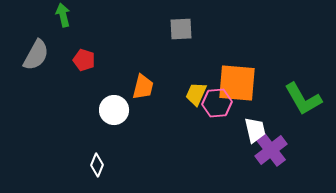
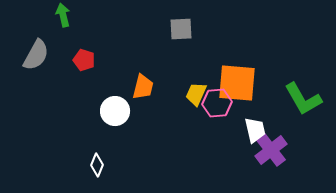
white circle: moved 1 px right, 1 px down
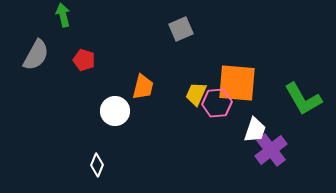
gray square: rotated 20 degrees counterclockwise
white trapezoid: rotated 32 degrees clockwise
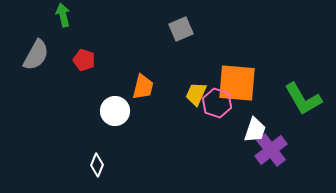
pink hexagon: rotated 24 degrees clockwise
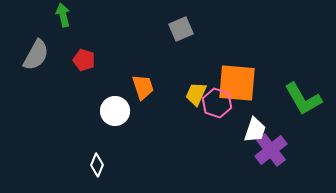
orange trapezoid: rotated 32 degrees counterclockwise
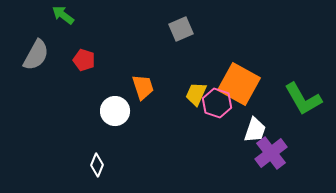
green arrow: rotated 40 degrees counterclockwise
orange square: moved 2 px right, 1 px down; rotated 24 degrees clockwise
purple cross: moved 3 px down
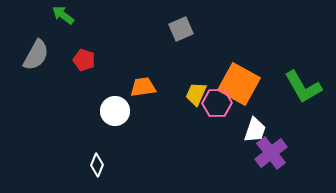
orange trapezoid: rotated 80 degrees counterclockwise
green L-shape: moved 12 px up
pink hexagon: rotated 20 degrees counterclockwise
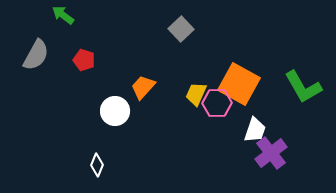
gray square: rotated 20 degrees counterclockwise
orange trapezoid: rotated 40 degrees counterclockwise
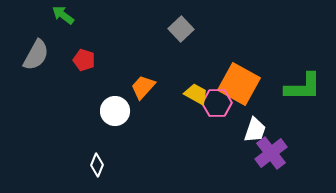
green L-shape: rotated 60 degrees counterclockwise
yellow trapezoid: rotated 95 degrees clockwise
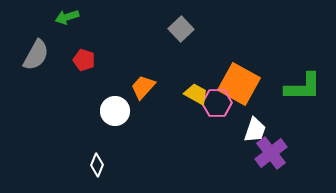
green arrow: moved 4 px right, 2 px down; rotated 55 degrees counterclockwise
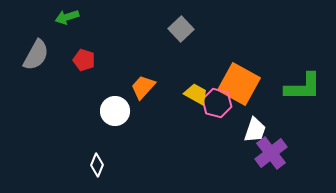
pink hexagon: rotated 16 degrees clockwise
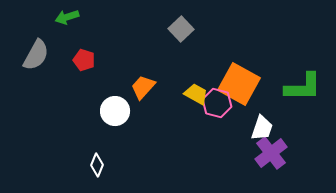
white trapezoid: moved 7 px right, 2 px up
